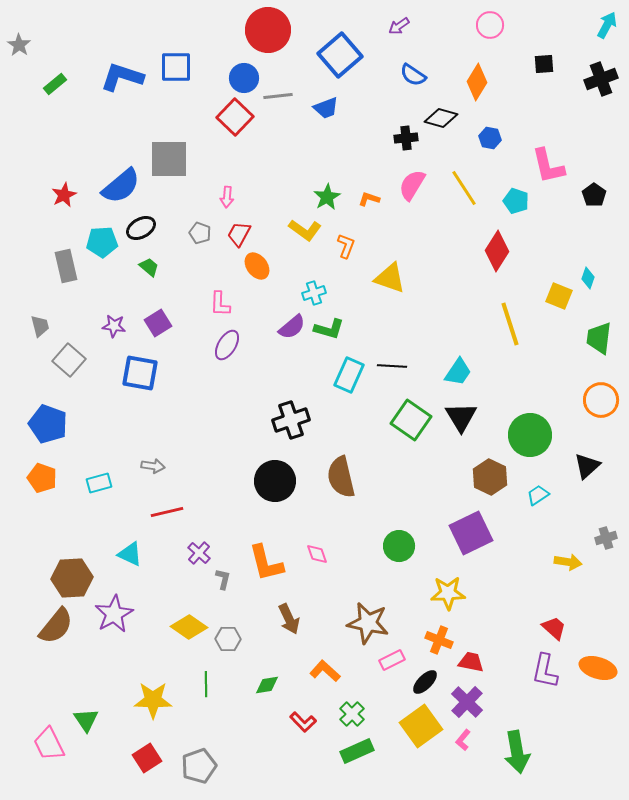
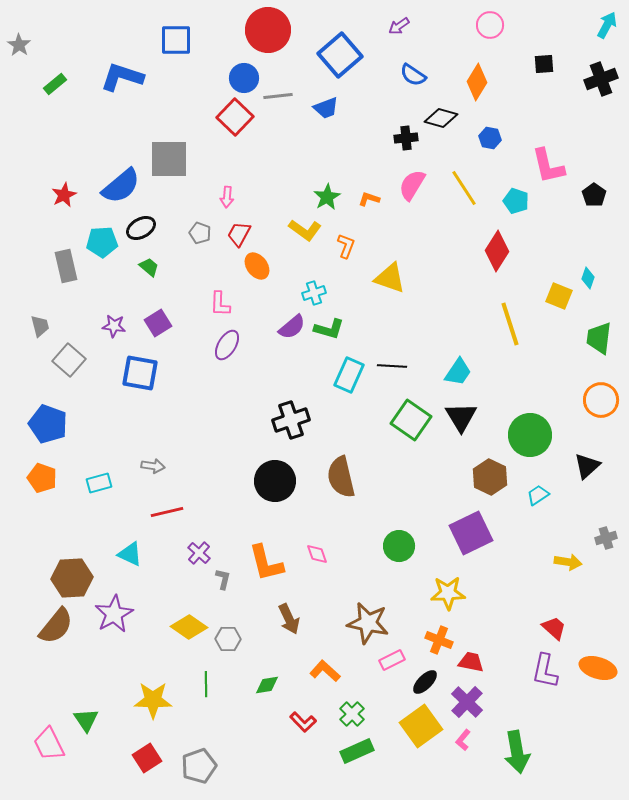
blue square at (176, 67): moved 27 px up
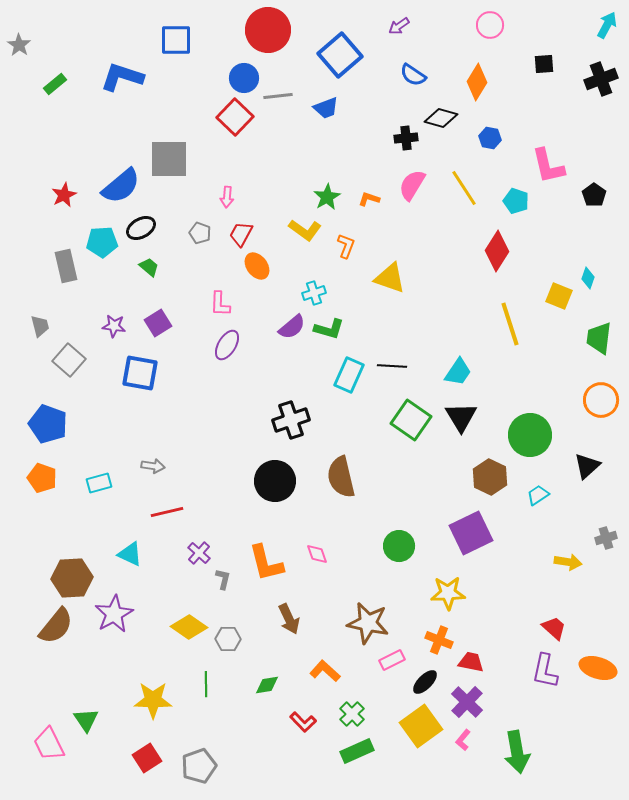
red trapezoid at (239, 234): moved 2 px right
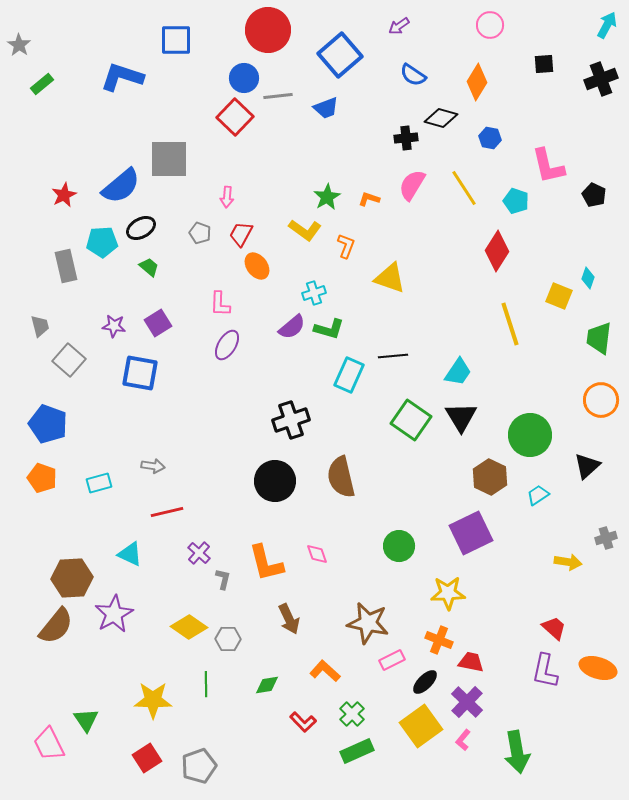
green rectangle at (55, 84): moved 13 px left
black pentagon at (594, 195): rotated 10 degrees counterclockwise
black line at (392, 366): moved 1 px right, 10 px up; rotated 8 degrees counterclockwise
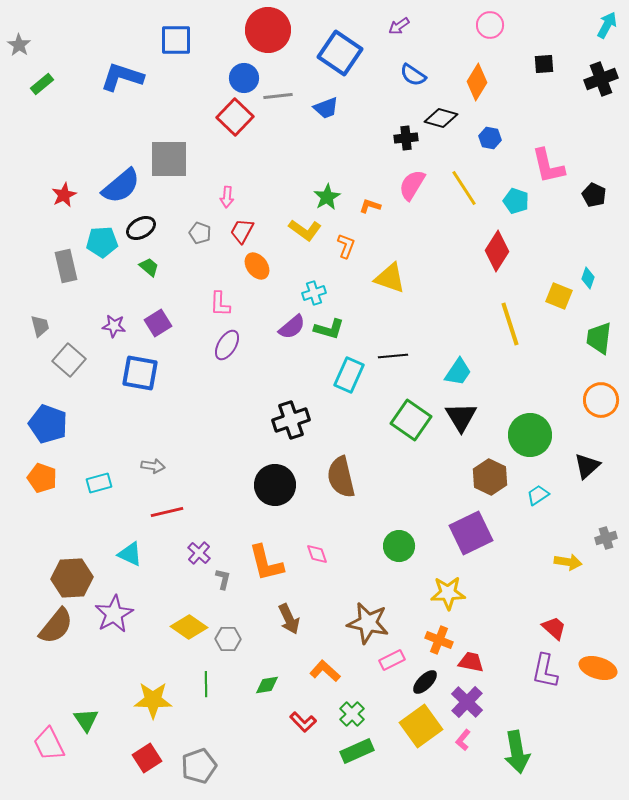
blue square at (340, 55): moved 2 px up; rotated 15 degrees counterclockwise
orange L-shape at (369, 199): moved 1 px right, 7 px down
red trapezoid at (241, 234): moved 1 px right, 3 px up
black circle at (275, 481): moved 4 px down
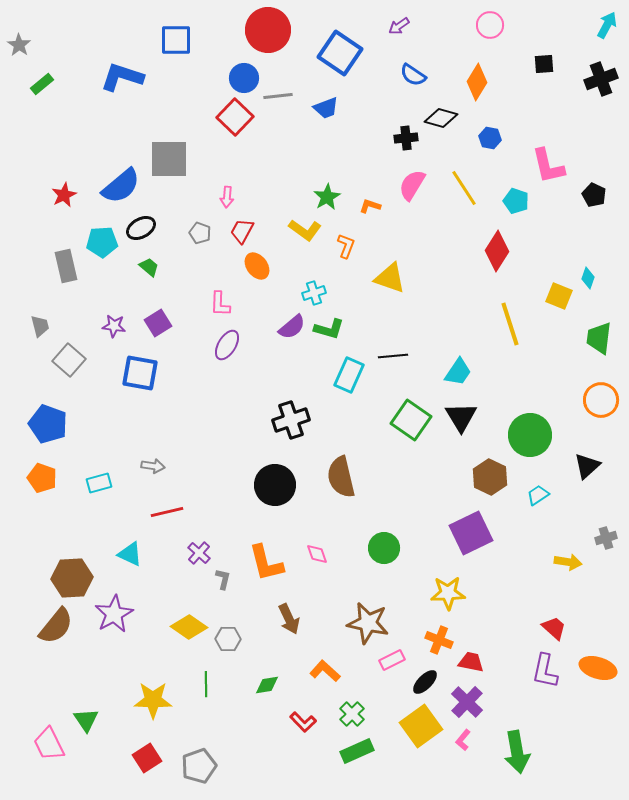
green circle at (399, 546): moved 15 px left, 2 px down
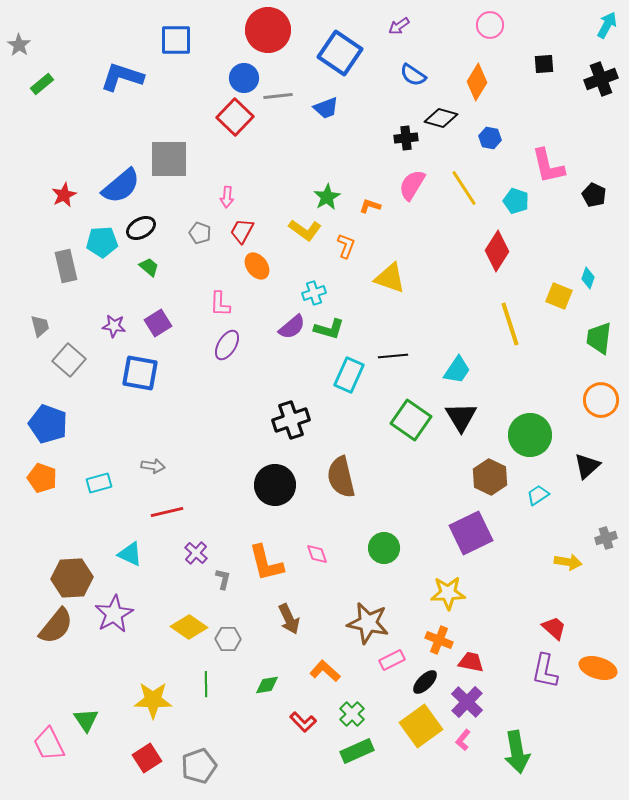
cyan trapezoid at (458, 372): moved 1 px left, 2 px up
purple cross at (199, 553): moved 3 px left
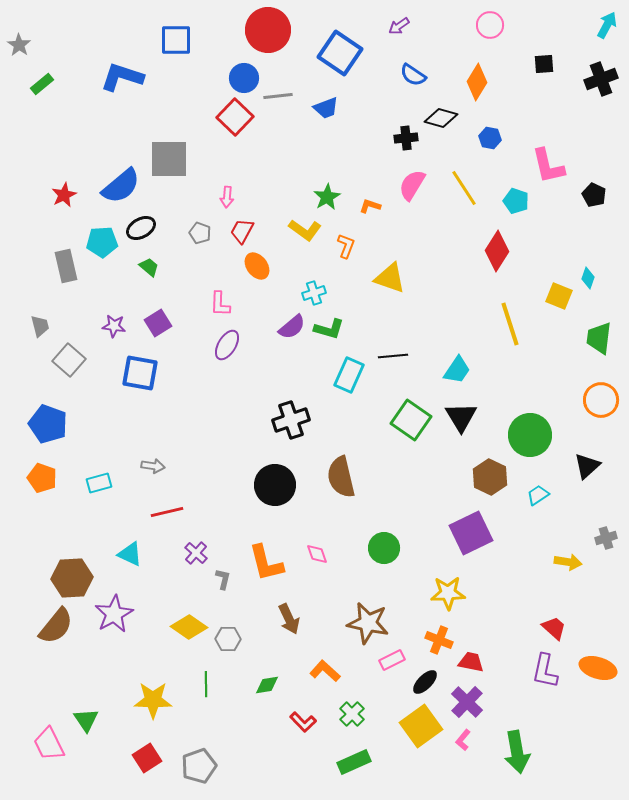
green rectangle at (357, 751): moved 3 px left, 11 px down
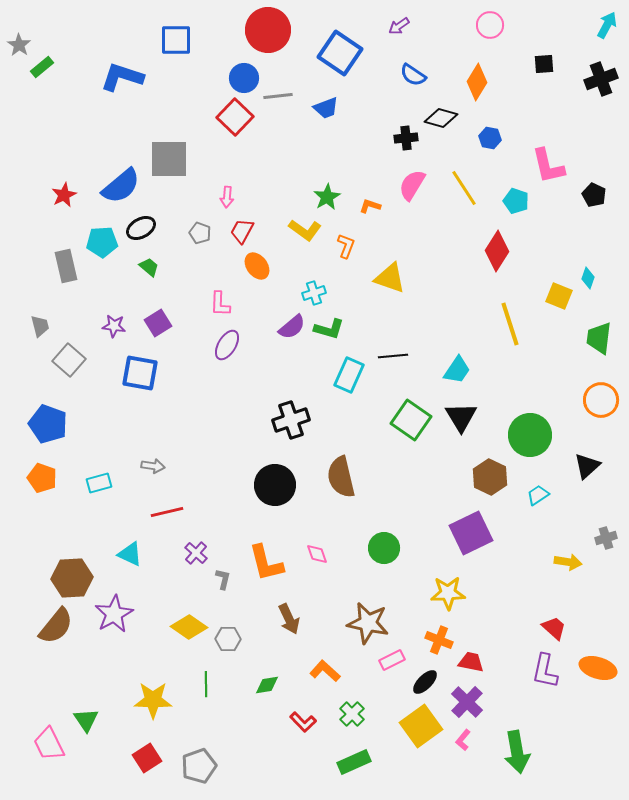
green rectangle at (42, 84): moved 17 px up
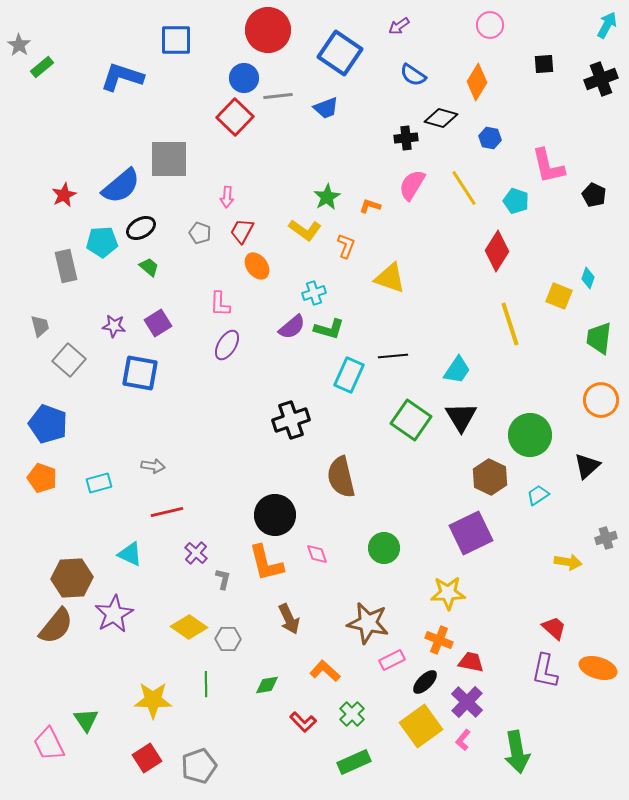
black circle at (275, 485): moved 30 px down
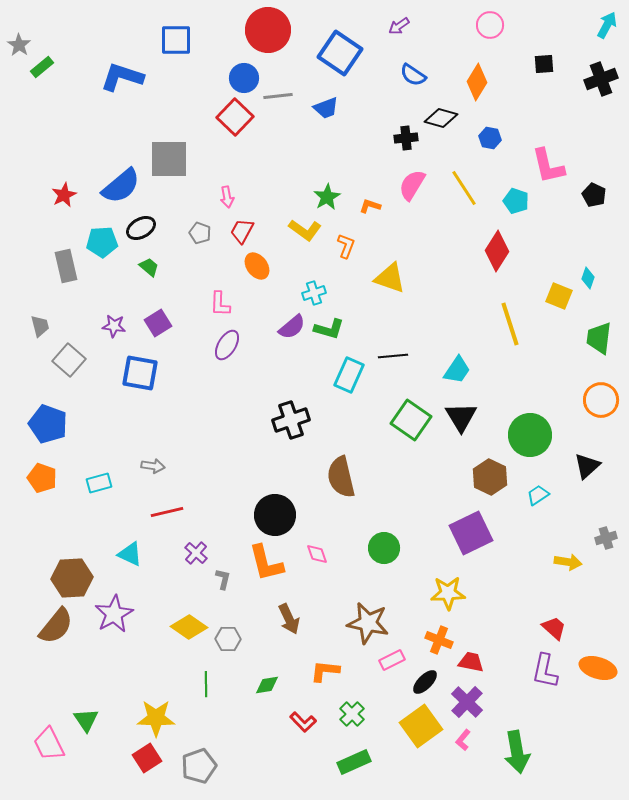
pink arrow at (227, 197): rotated 15 degrees counterclockwise
orange L-shape at (325, 671): rotated 36 degrees counterclockwise
yellow star at (153, 700): moved 3 px right, 18 px down
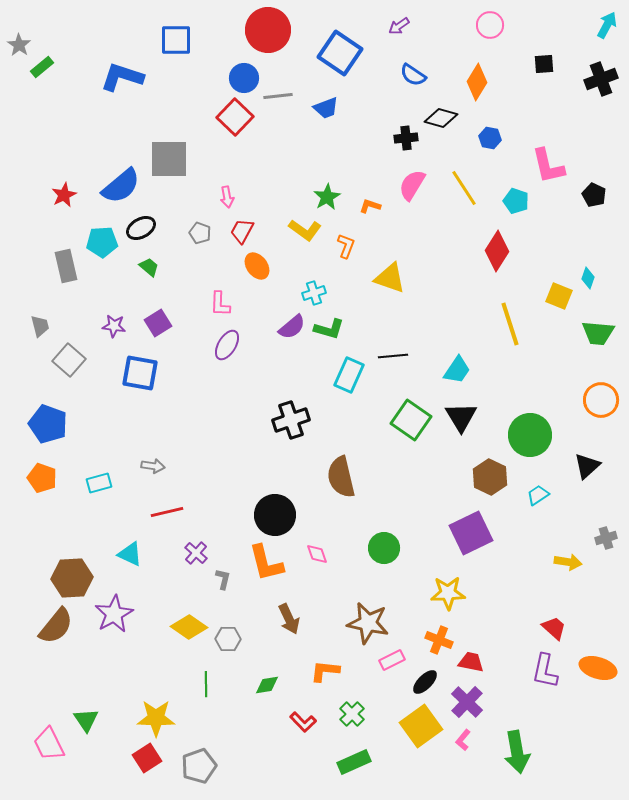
green trapezoid at (599, 338): moved 1 px left, 5 px up; rotated 92 degrees counterclockwise
